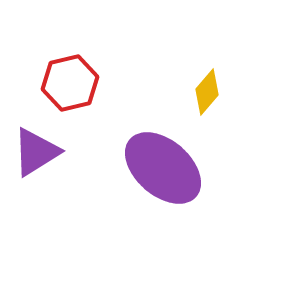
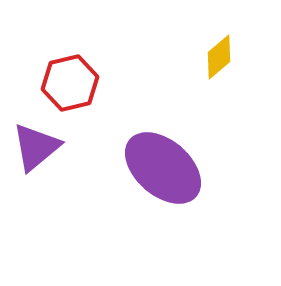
yellow diamond: moved 12 px right, 35 px up; rotated 9 degrees clockwise
purple triangle: moved 5 px up; rotated 8 degrees counterclockwise
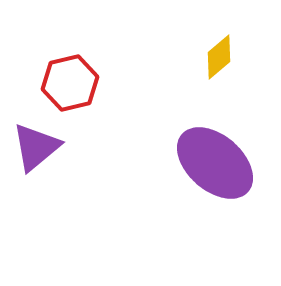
purple ellipse: moved 52 px right, 5 px up
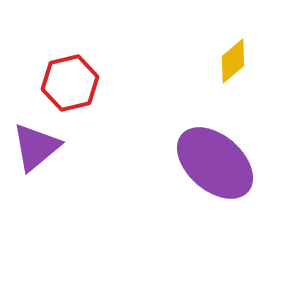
yellow diamond: moved 14 px right, 4 px down
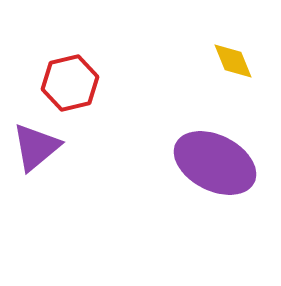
yellow diamond: rotated 72 degrees counterclockwise
purple ellipse: rotated 14 degrees counterclockwise
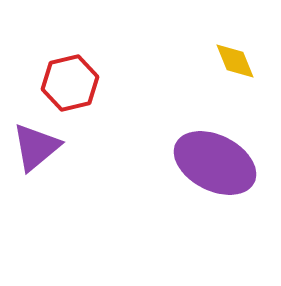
yellow diamond: moved 2 px right
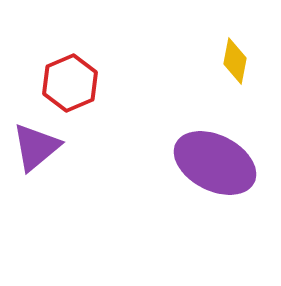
yellow diamond: rotated 33 degrees clockwise
red hexagon: rotated 10 degrees counterclockwise
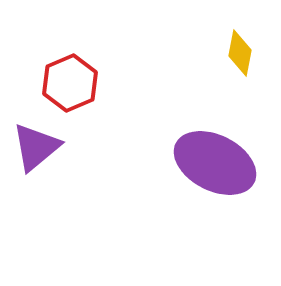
yellow diamond: moved 5 px right, 8 px up
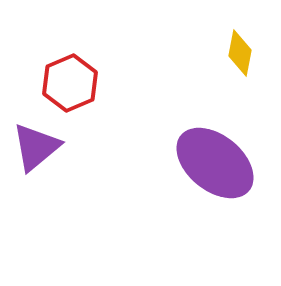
purple ellipse: rotated 12 degrees clockwise
